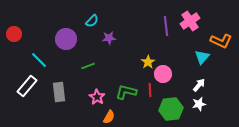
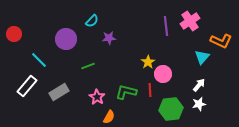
gray rectangle: rotated 66 degrees clockwise
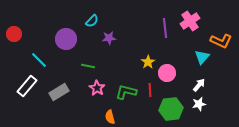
purple line: moved 1 px left, 2 px down
green line: rotated 32 degrees clockwise
pink circle: moved 4 px right, 1 px up
pink star: moved 9 px up
orange semicircle: moved 1 px right; rotated 136 degrees clockwise
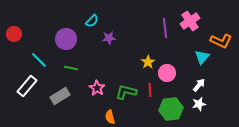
green line: moved 17 px left, 2 px down
gray rectangle: moved 1 px right, 4 px down
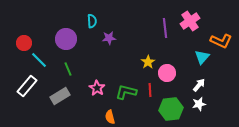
cyan semicircle: rotated 48 degrees counterclockwise
red circle: moved 10 px right, 9 px down
green line: moved 3 px left, 1 px down; rotated 56 degrees clockwise
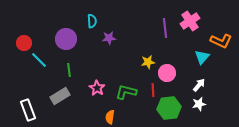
yellow star: rotated 24 degrees clockwise
green line: moved 1 px right, 1 px down; rotated 16 degrees clockwise
white rectangle: moved 1 px right, 24 px down; rotated 60 degrees counterclockwise
red line: moved 3 px right
green hexagon: moved 2 px left, 1 px up
orange semicircle: rotated 24 degrees clockwise
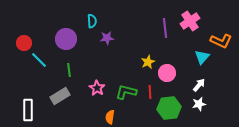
purple star: moved 2 px left
yellow star: rotated 16 degrees counterclockwise
red line: moved 3 px left, 2 px down
white rectangle: rotated 20 degrees clockwise
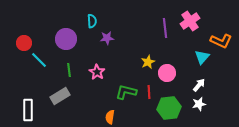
pink star: moved 16 px up
red line: moved 1 px left
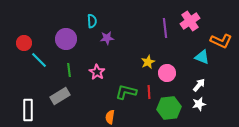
cyan triangle: rotated 49 degrees counterclockwise
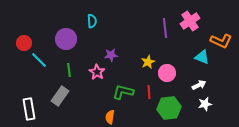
purple star: moved 4 px right, 17 px down
white arrow: rotated 24 degrees clockwise
green L-shape: moved 3 px left
gray rectangle: rotated 24 degrees counterclockwise
white star: moved 6 px right
white rectangle: moved 1 px right, 1 px up; rotated 10 degrees counterclockwise
